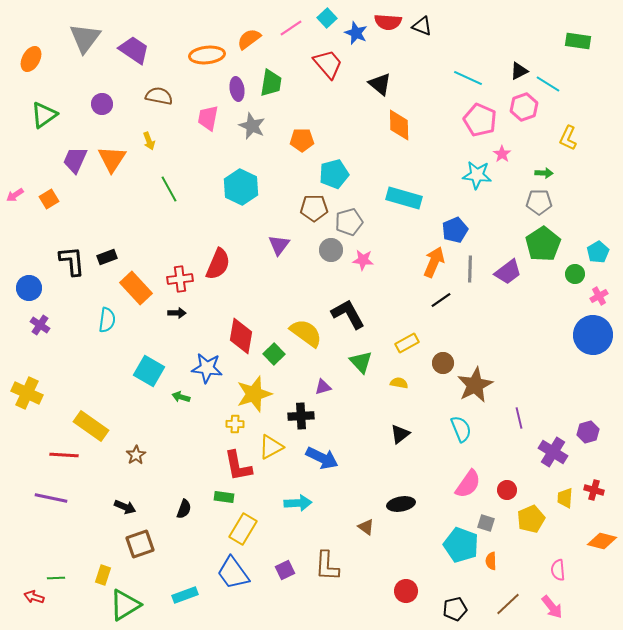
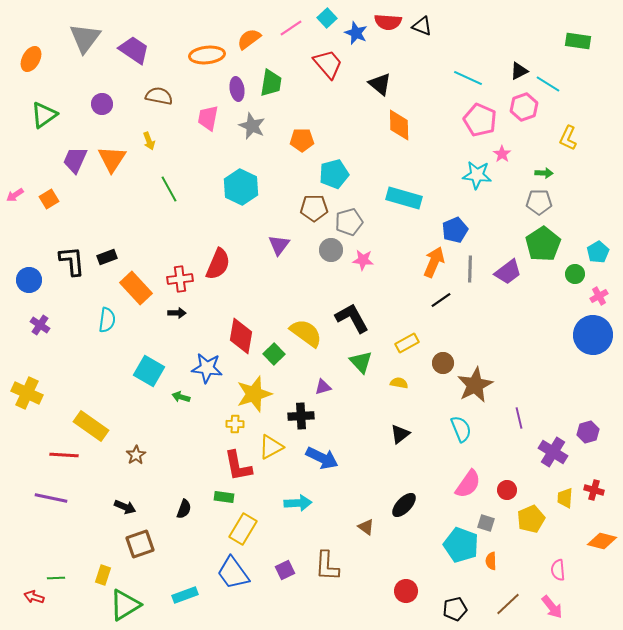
blue circle at (29, 288): moved 8 px up
black L-shape at (348, 314): moved 4 px right, 4 px down
black ellipse at (401, 504): moved 3 px right, 1 px down; rotated 36 degrees counterclockwise
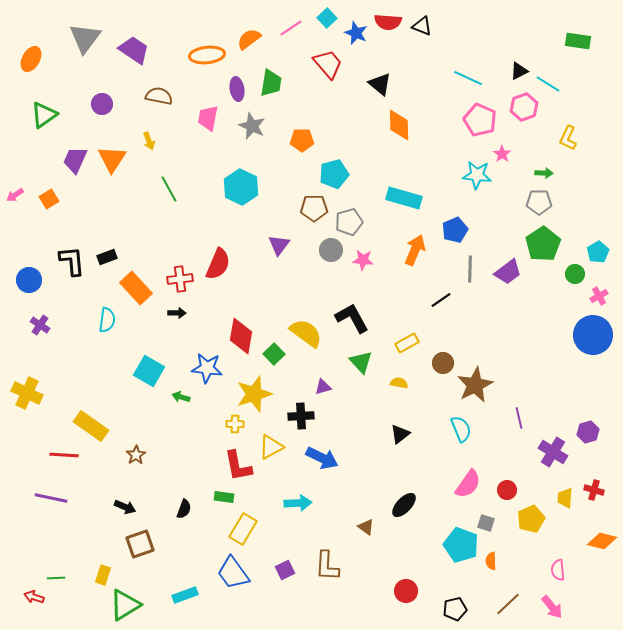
orange arrow at (434, 262): moved 19 px left, 12 px up
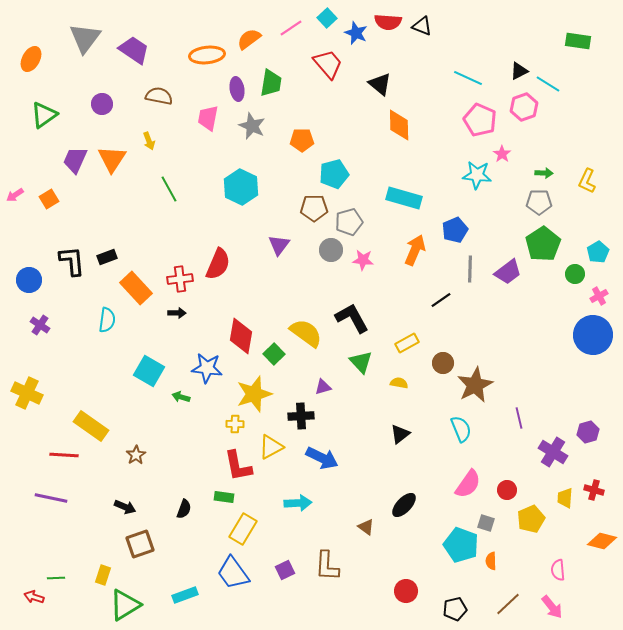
yellow L-shape at (568, 138): moved 19 px right, 43 px down
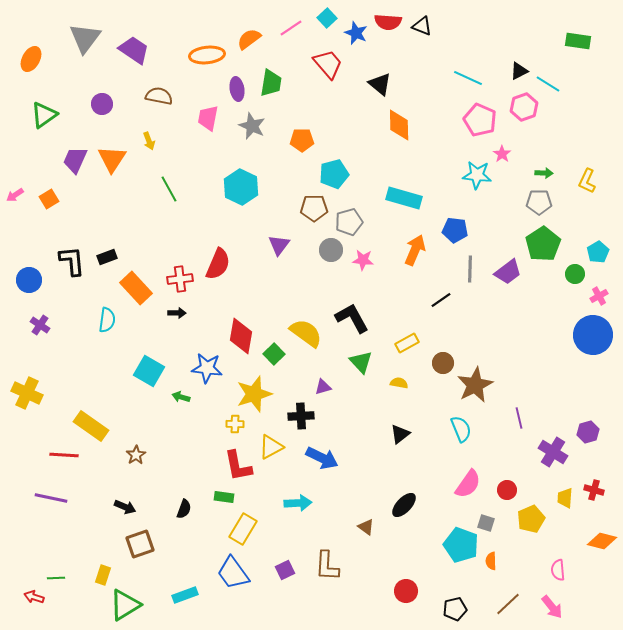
blue pentagon at (455, 230): rotated 30 degrees clockwise
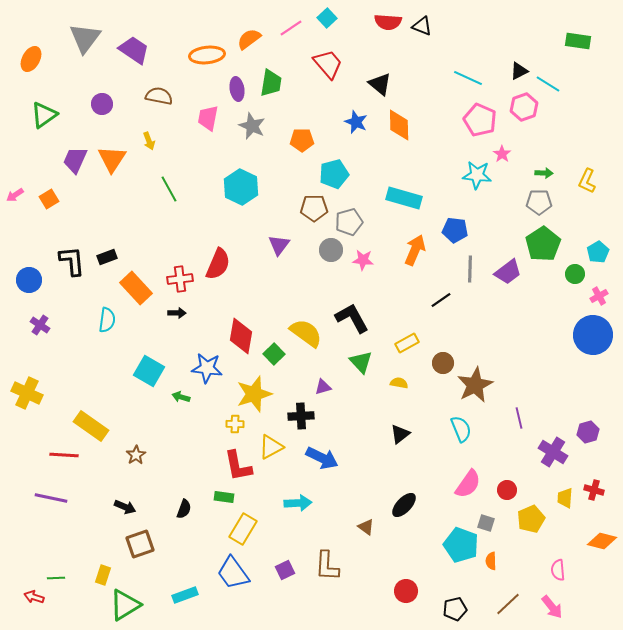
blue star at (356, 33): moved 89 px down
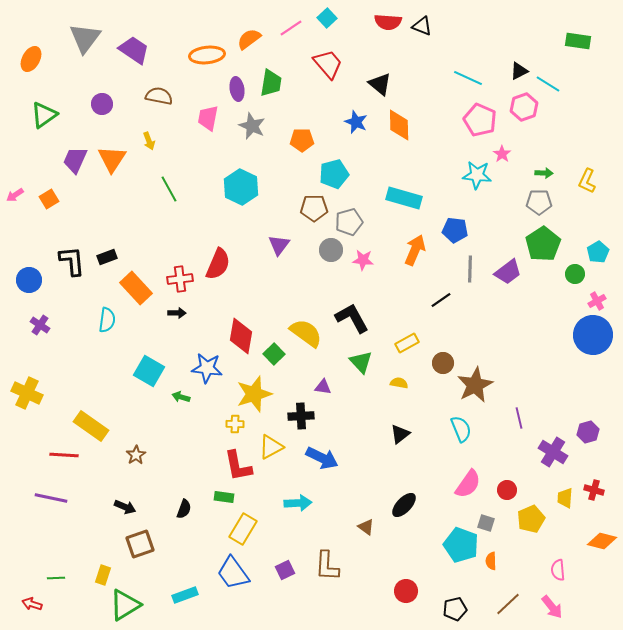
pink cross at (599, 296): moved 2 px left, 5 px down
purple triangle at (323, 387): rotated 24 degrees clockwise
red arrow at (34, 597): moved 2 px left, 7 px down
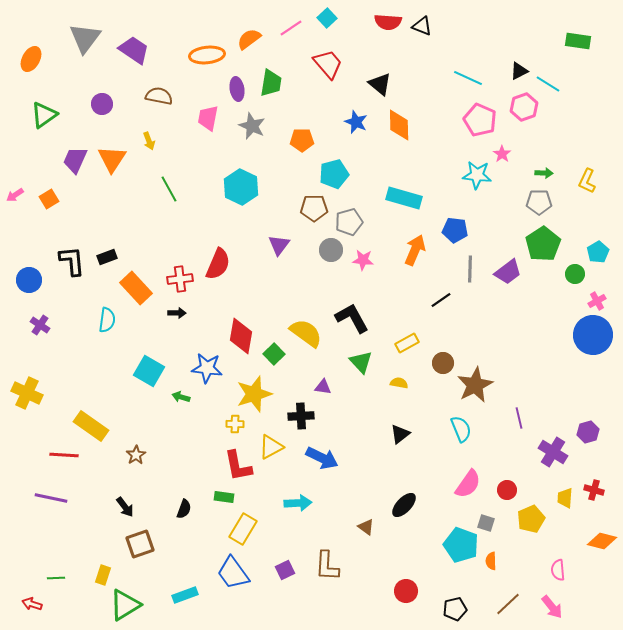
black arrow at (125, 507): rotated 30 degrees clockwise
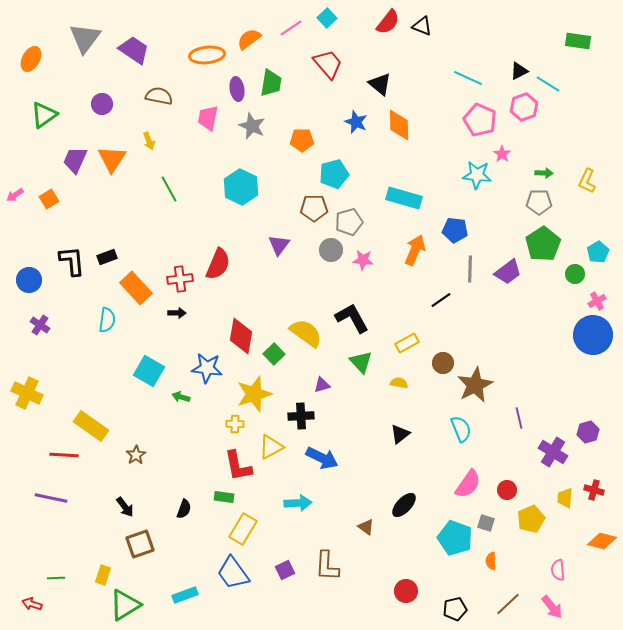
red semicircle at (388, 22): rotated 56 degrees counterclockwise
purple triangle at (323, 387): moved 1 px left, 2 px up; rotated 24 degrees counterclockwise
cyan pentagon at (461, 545): moved 6 px left, 7 px up
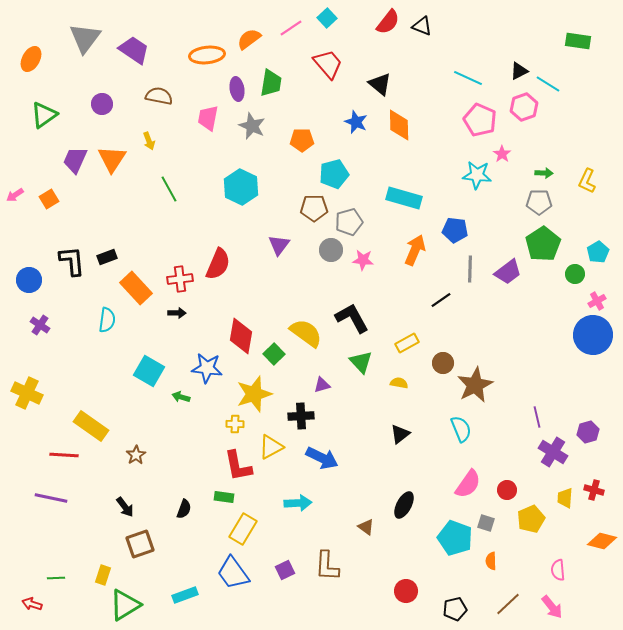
purple line at (519, 418): moved 18 px right, 1 px up
black ellipse at (404, 505): rotated 16 degrees counterclockwise
